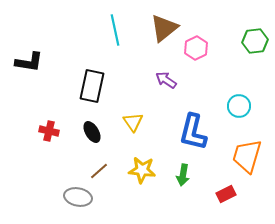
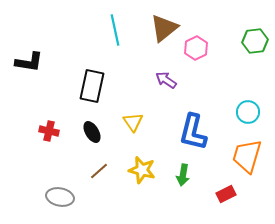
cyan circle: moved 9 px right, 6 px down
yellow star: rotated 8 degrees clockwise
gray ellipse: moved 18 px left
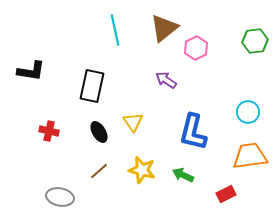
black L-shape: moved 2 px right, 9 px down
black ellipse: moved 7 px right
orange trapezoid: moved 3 px right; rotated 66 degrees clockwise
green arrow: rotated 105 degrees clockwise
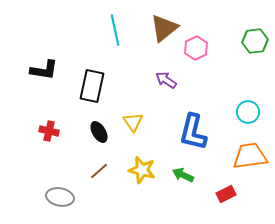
black L-shape: moved 13 px right, 1 px up
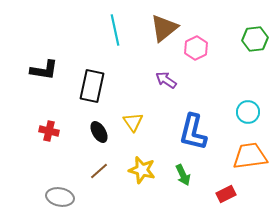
green hexagon: moved 2 px up
green arrow: rotated 140 degrees counterclockwise
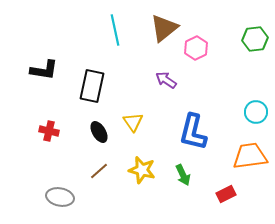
cyan circle: moved 8 px right
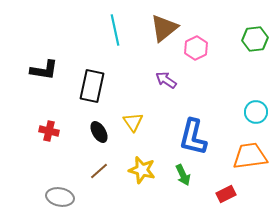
blue L-shape: moved 5 px down
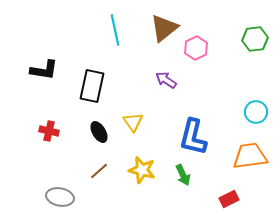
red rectangle: moved 3 px right, 5 px down
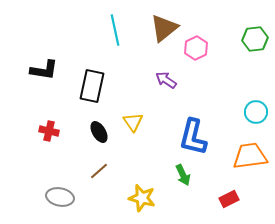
yellow star: moved 28 px down
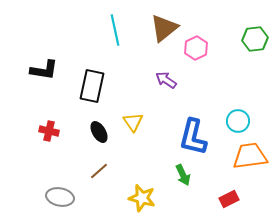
cyan circle: moved 18 px left, 9 px down
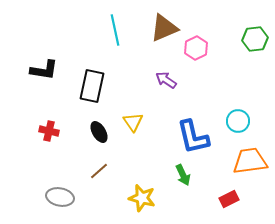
brown triangle: rotated 16 degrees clockwise
blue L-shape: rotated 27 degrees counterclockwise
orange trapezoid: moved 5 px down
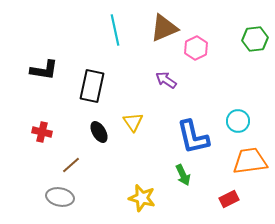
red cross: moved 7 px left, 1 px down
brown line: moved 28 px left, 6 px up
